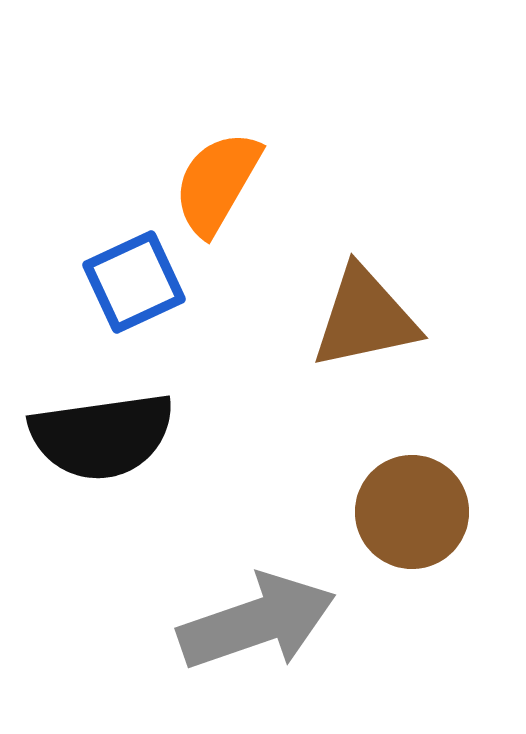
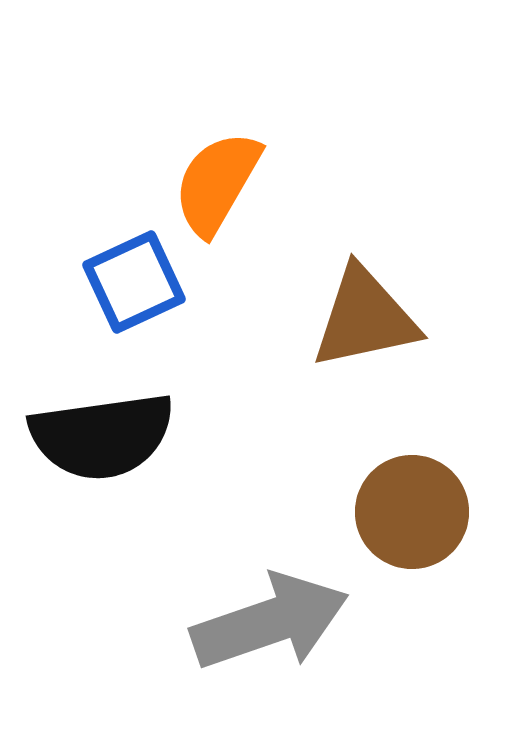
gray arrow: moved 13 px right
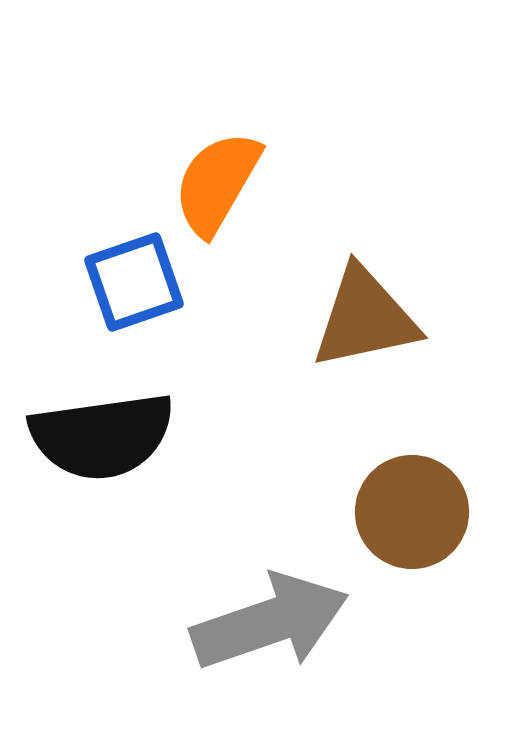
blue square: rotated 6 degrees clockwise
